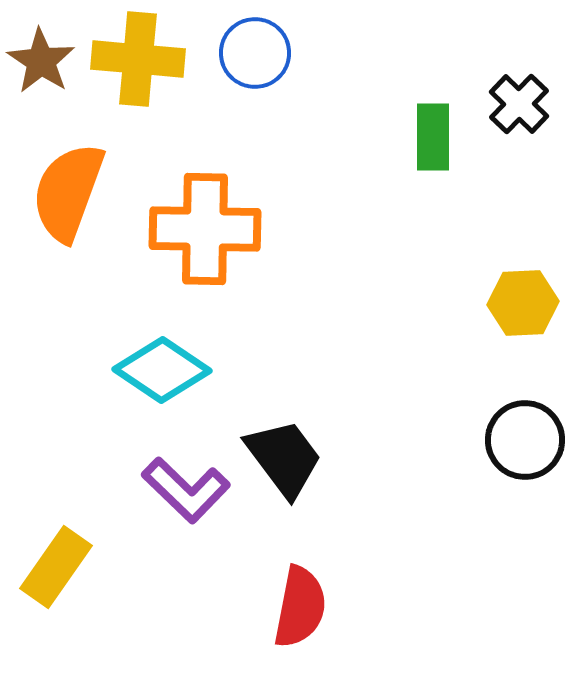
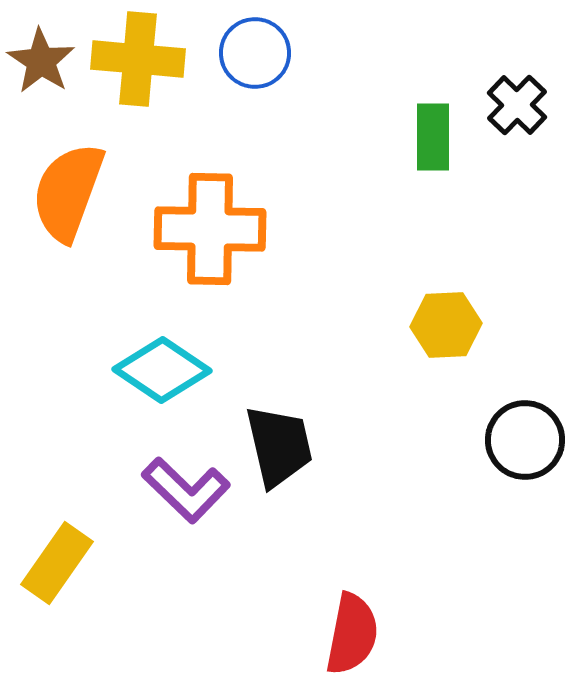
black cross: moved 2 px left, 1 px down
orange cross: moved 5 px right
yellow hexagon: moved 77 px left, 22 px down
black trapezoid: moved 5 px left, 12 px up; rotated 24 degrees clockwise
yellow rectangle: moved 1 px right, 4 px up
red semicircle: moved 52 px right, 27 px down
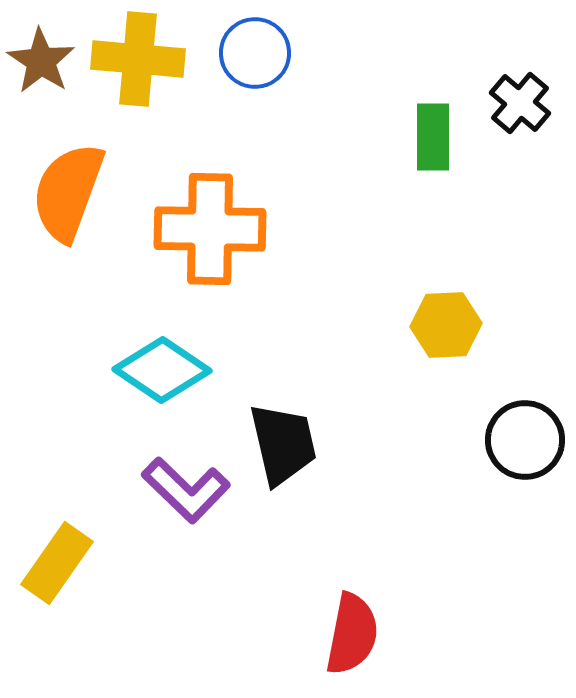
black cross: moved 3 px right, 2 px up; rotated 4 degrees counterclockwise
black trapezoid: moved 4 px right, 2 px up
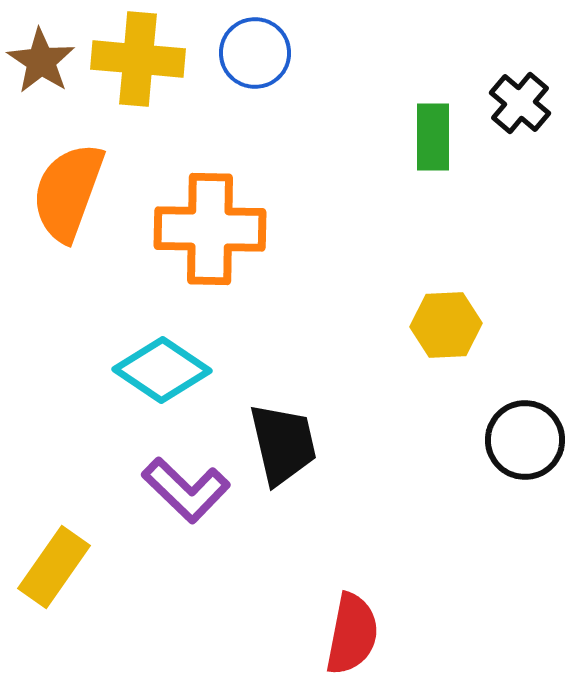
yellow rectangle: moved 3 px left, 4 px down
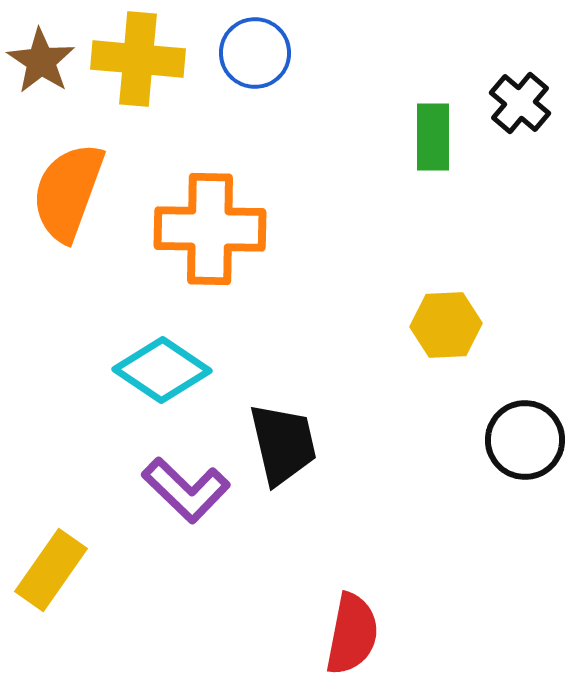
yellow rectangle: moved 3 px left, 3 px down
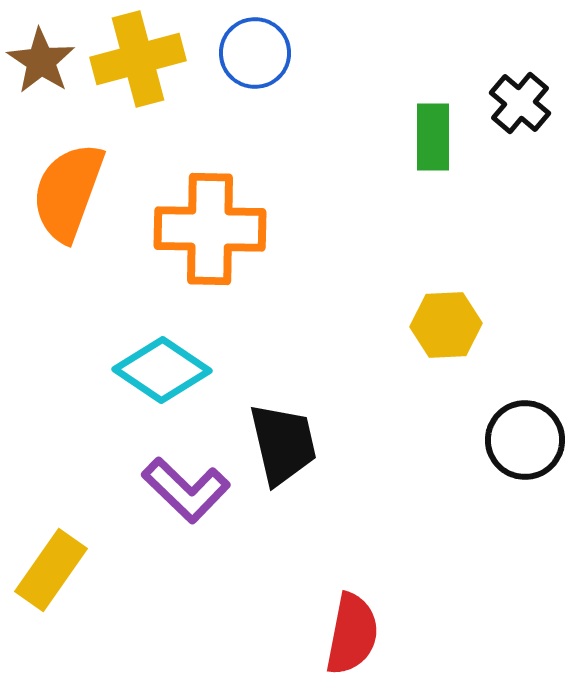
yellow cross: rotated 20 degrees counterclockwise
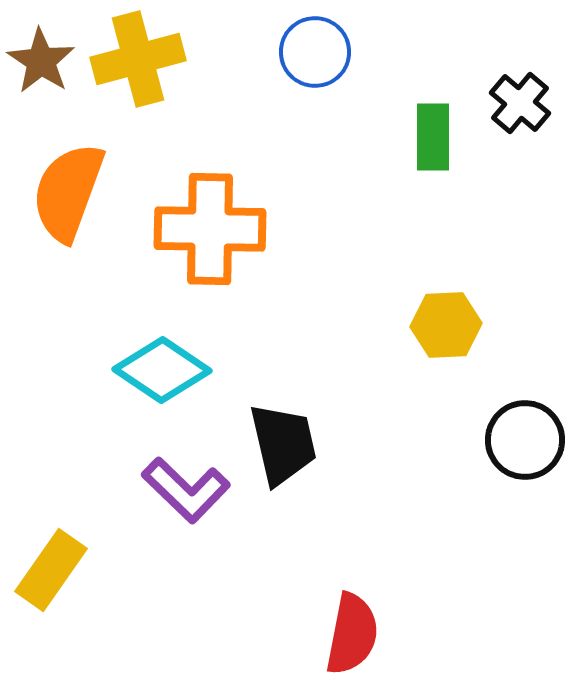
blue circle: moved 60 px right, 1 px up
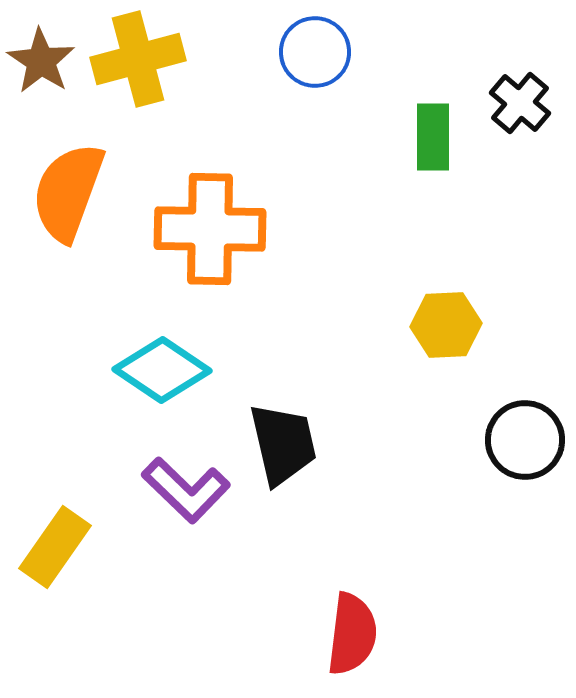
yellow rectangle: moved 4 px right, 23 px up
red semicircle: rotated 4 degrees counterclockwise
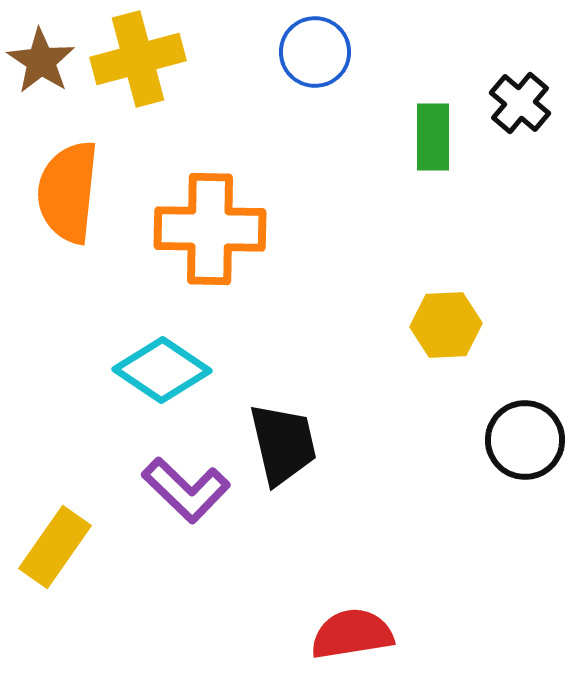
orange semicircle: rotated 14 degrees counterclockwise
red semicircle: rotated 106 degrees counterclockwise
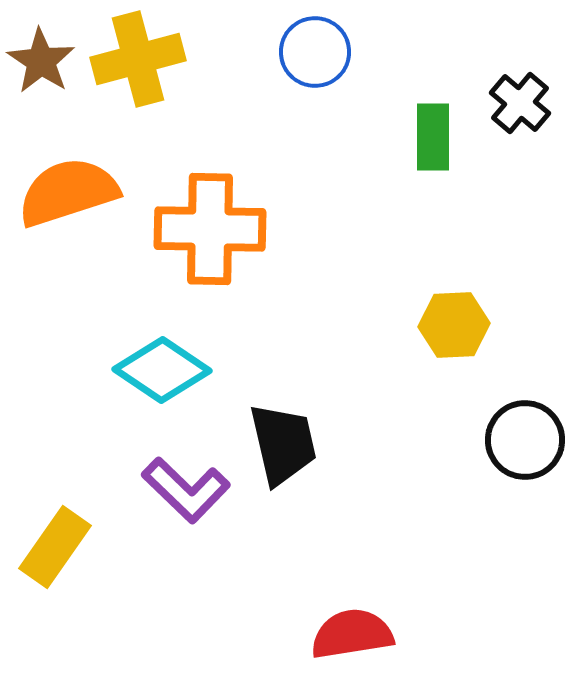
orange semicircle: rotated 66 degrees clockwise
yellow hexagon: moved 8 px right
